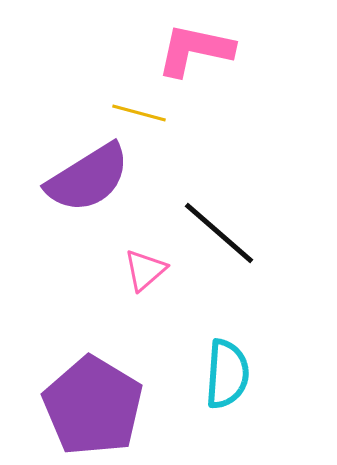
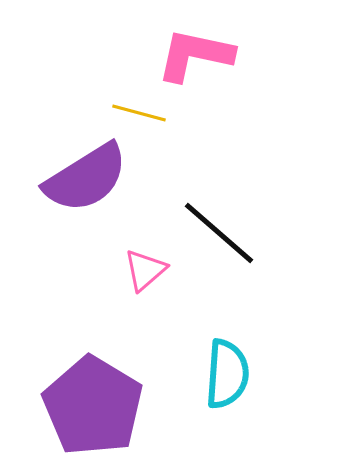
pink L-shape: moved 5 px down
purple semicircle: moved 2 px left
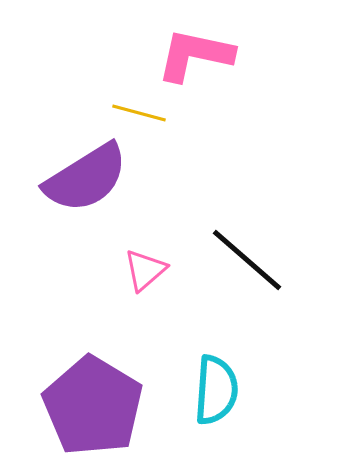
black line: moved 28 px right, 27 px down
cyan semicircle: moved 11 px left, 16 px down
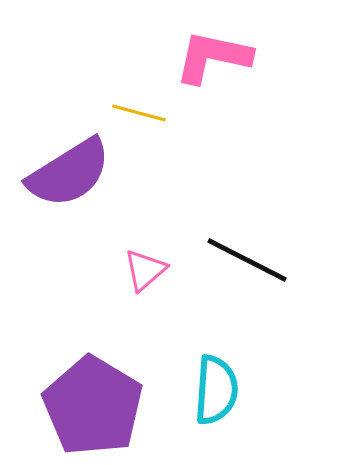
pink L-shape: moved 18 px right, 2 px down
purple semicircle: moved 17 px left, 5 px up
black line: rotated 14 degrees counterclockwise
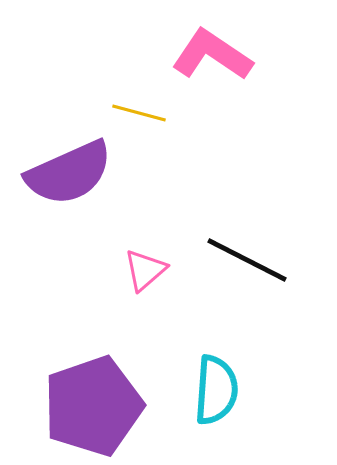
pink L-shape: moved 1 px left, 2 px up; rotated 22 degrees clockwise
purple semicircle: rotated 8 degrees clockwise
purple pentagon: rotated 22 degrees clockwise
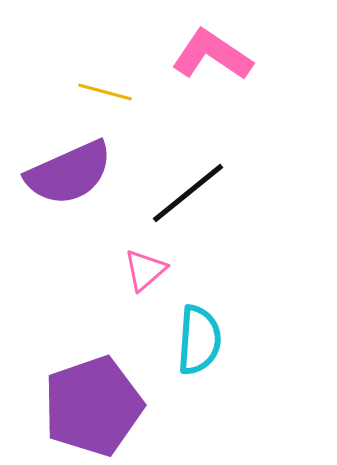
yellow line: moved 34 px left, 21 px up
black line: moved 59 px left, 67 px up; rotated 66 degrees counterclockwise
cyan semicircle: moved 17 px left, 50 px up
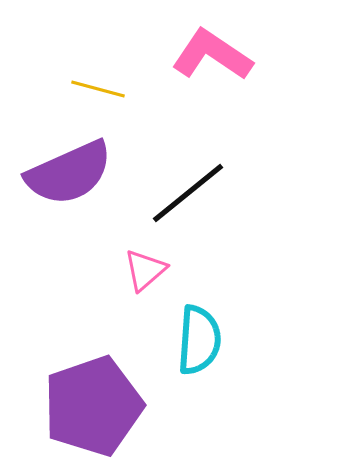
yellow line: moved 7 px left, 3 px up
